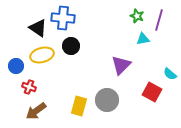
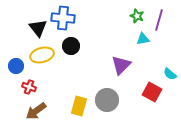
black triangle: rotated 18 degrees clockwise
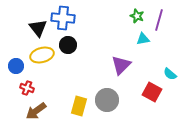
black circle: moved 3 px left, 1 px up
red cross: moved 2 px left, 1 px down
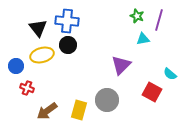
blue cross: moved 4 px right, 3 px down
yellow rectangle: moved 4 px down
brown arrow: moved 11 px right
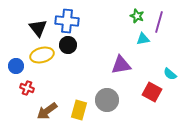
purple line: moved 2 px down
purple triangle: rotated 35 degrees clockwise
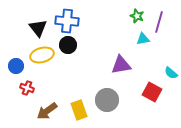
cyan semicircle: moved 1 px right, 1 px up
yellow rectangle: rotated 36 degrees counterclockwise
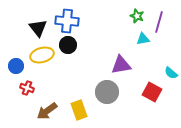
gray circle: moved 8 px up
